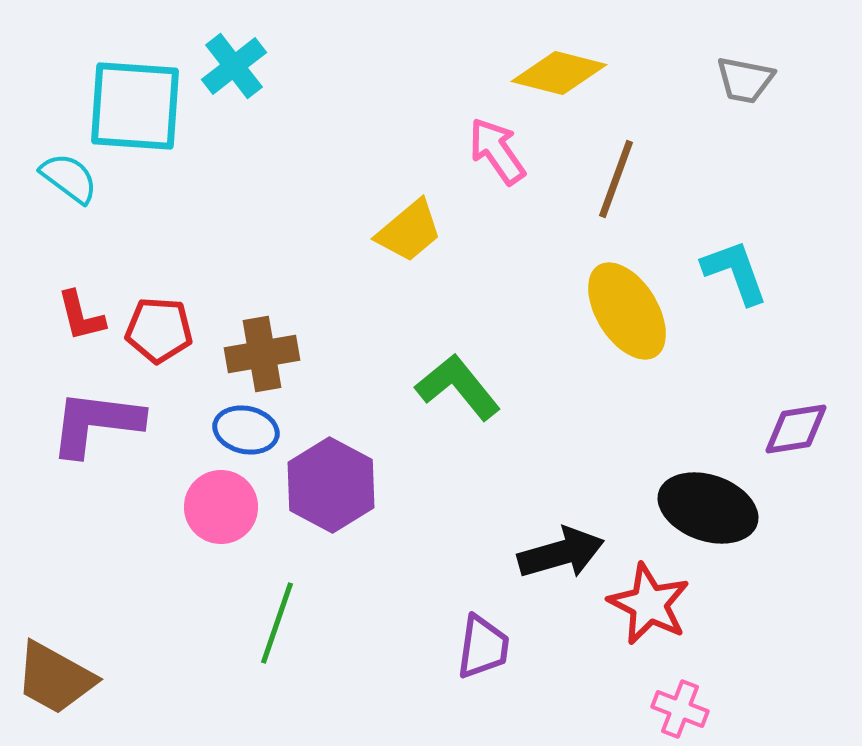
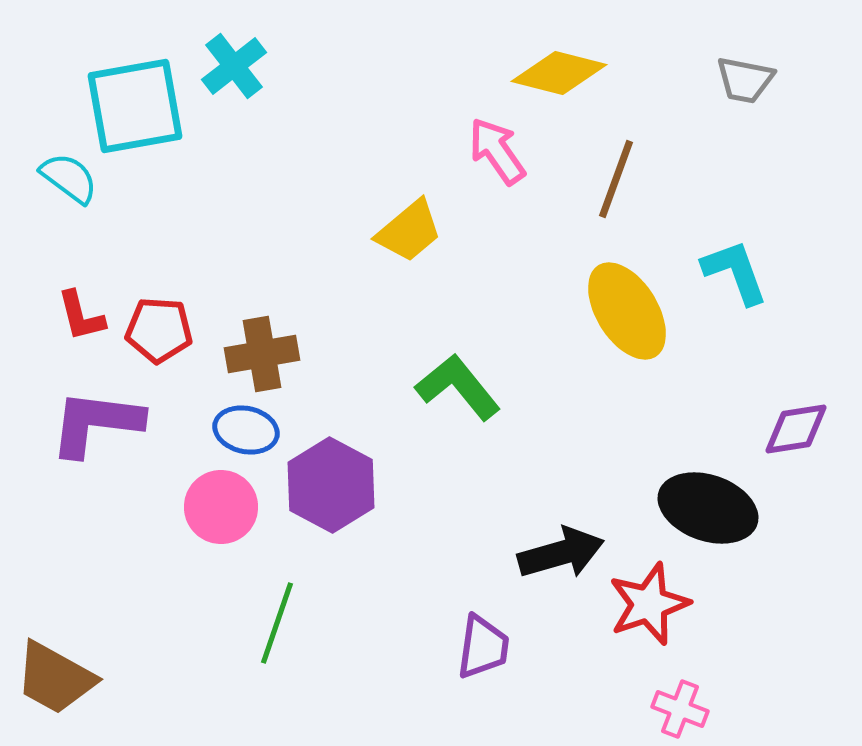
cyan square: rotated 14 degrees counterclockwise
red star: rotated 26 degrees clockwise
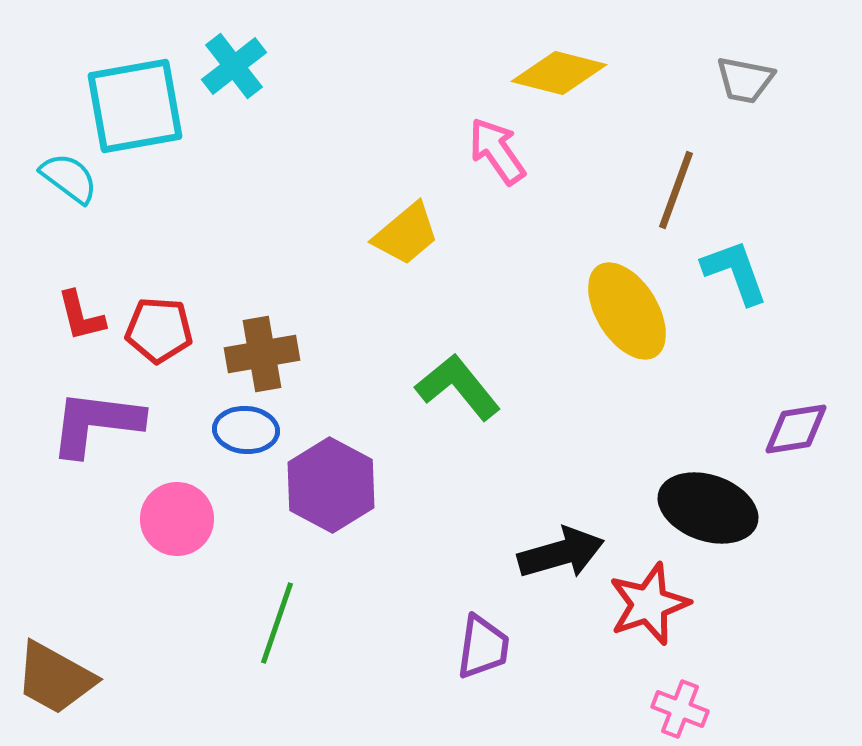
brown line: moved 60 px right, 11 px down
yellow trapezoid: moved 3 px left, 3 px down
blue ellipse: rotated 8 degrees counterclockwise
pink circle: moved 44 px left, 12 px down
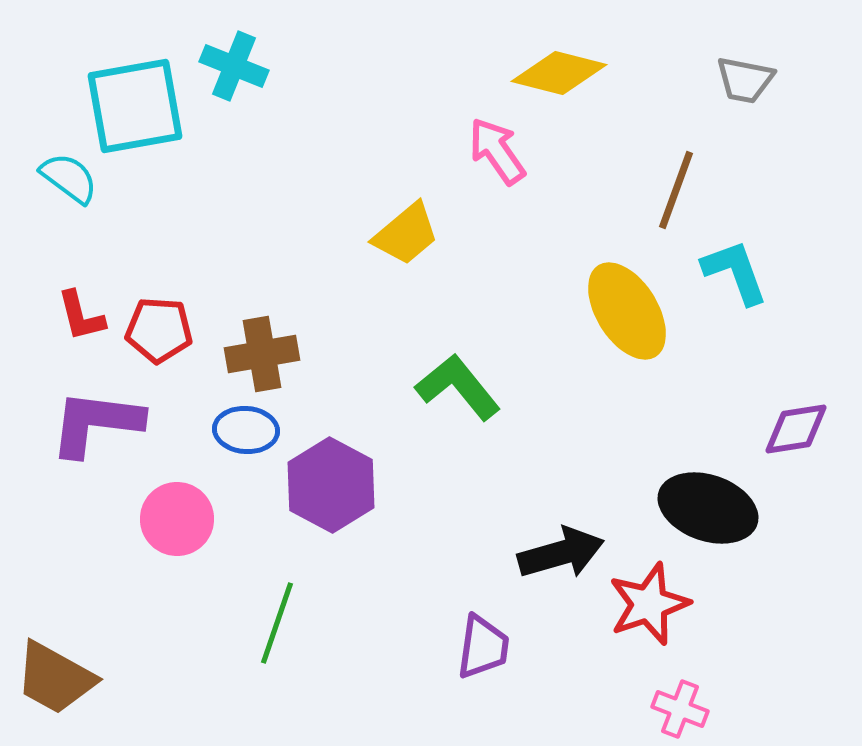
cyan cross: rotated 30 degrees counterclockwise
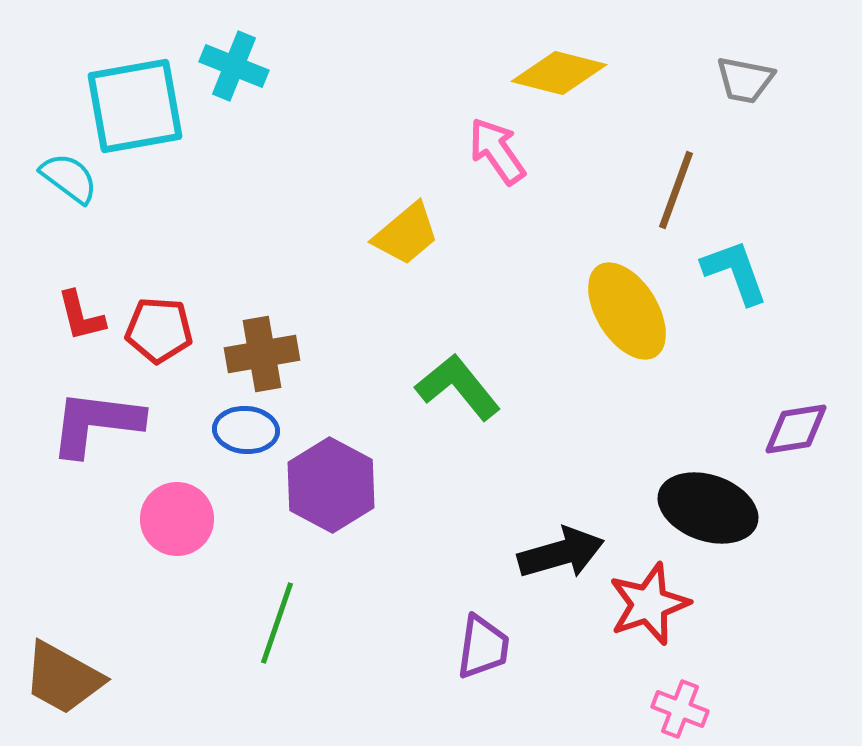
brown trapezoid: moved 8 px right
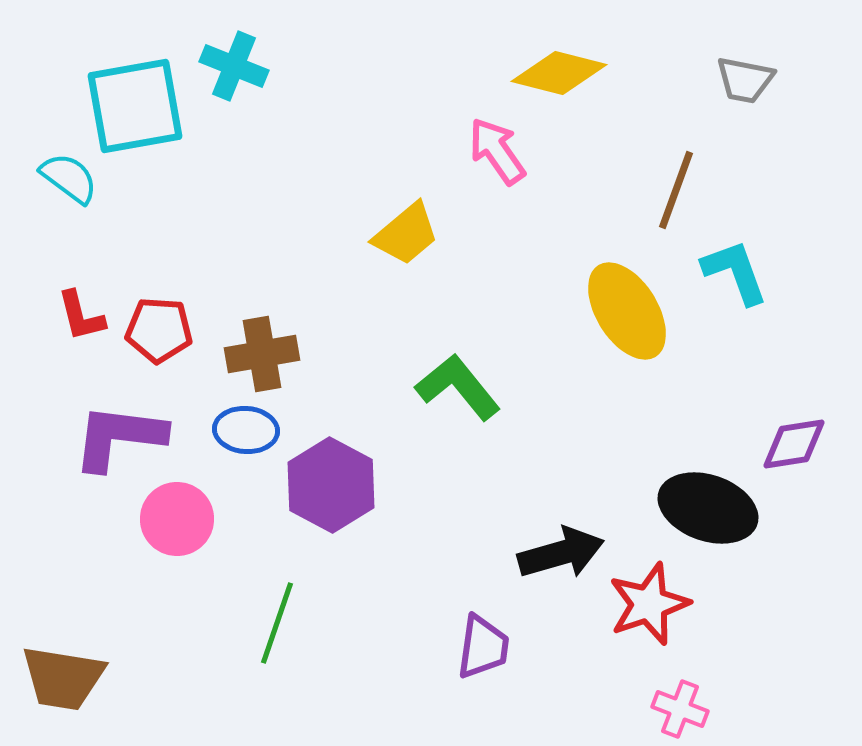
purple L-shape: moved 23 px right, 14 px down
purple diamond: moved 2 px left, 15 px down
brown trapezoid: rotated 20 degrees counterclockwise
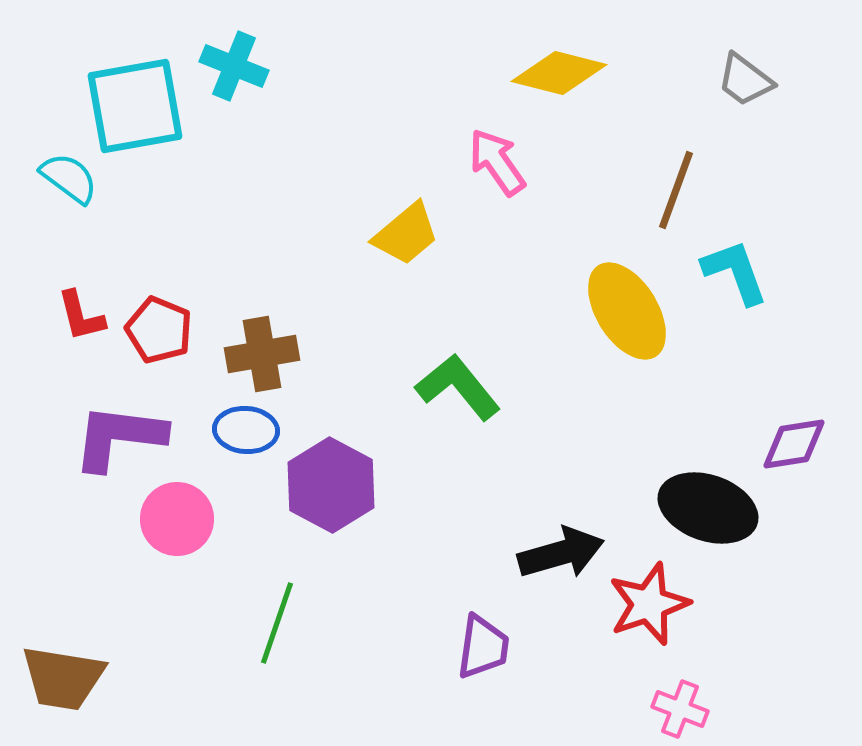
gray trapezoid: rotated 26 degrees clockwise
pink arrow: moved 11 px down
red pentagon: rotated 18 degrees clockwise
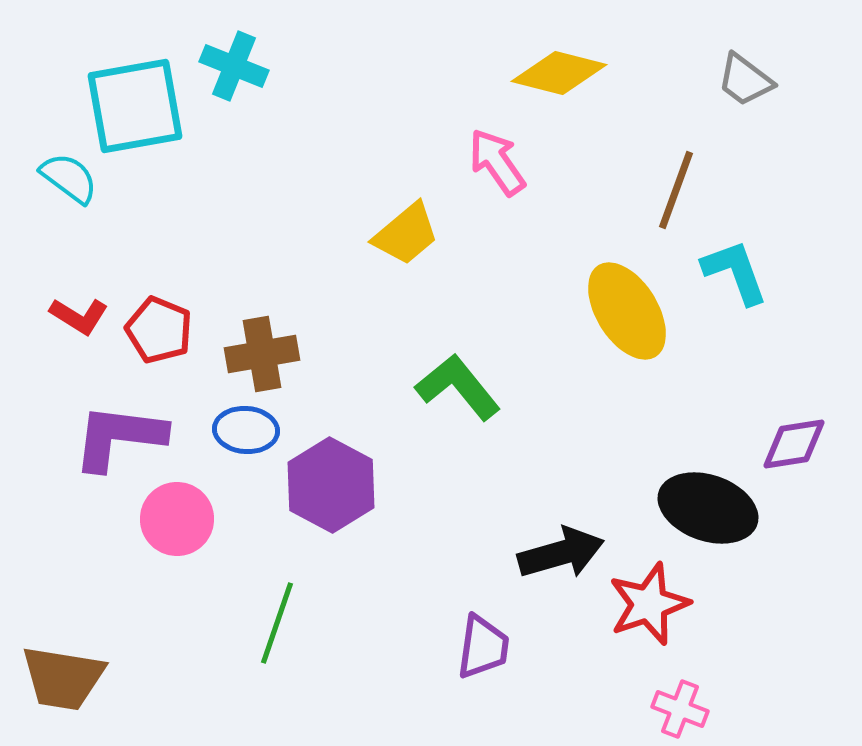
red L-shape: moved 2 px left; rotated 44 degrees counterclockwise
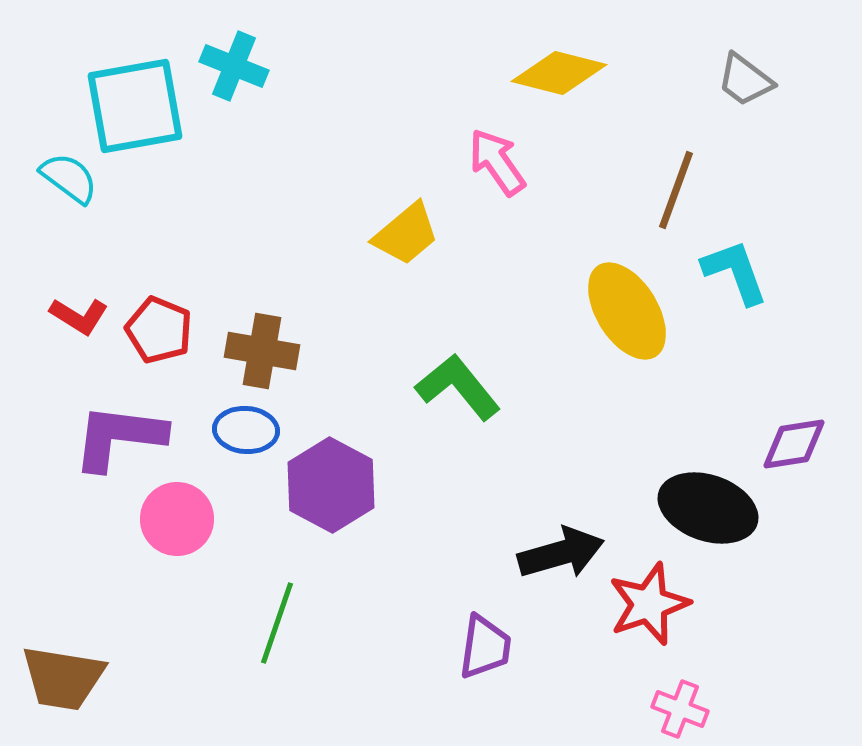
brown cross: moved 3 px up; rotated 20 degrees clockwise
purple trapezoid: moved 2 px right
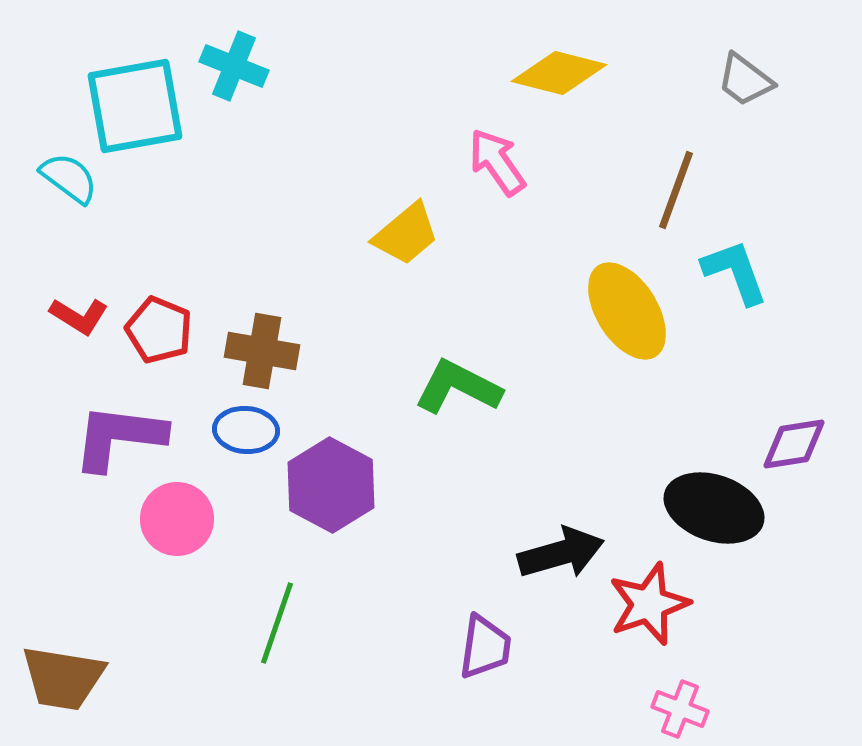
green L-shape: rotated 24 degrees counterclockwise
black ellipse: moved 6 px right
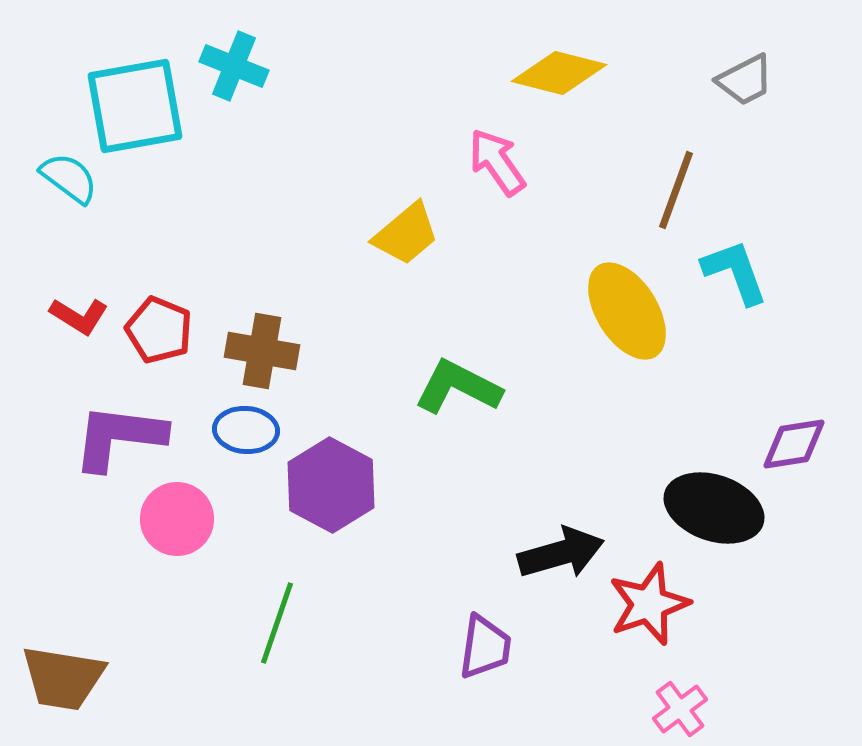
gray trapezoid: rotated 64 degrees counterclockwise
pink cross: rotated 32 degrees clockwise
